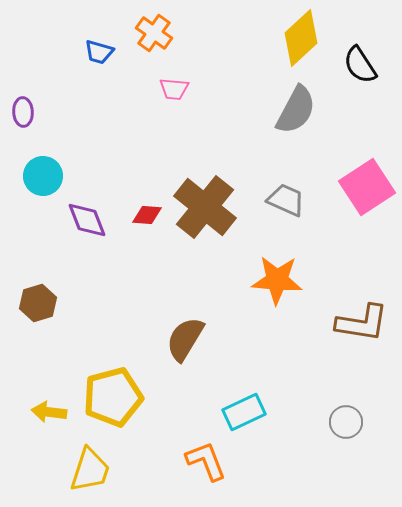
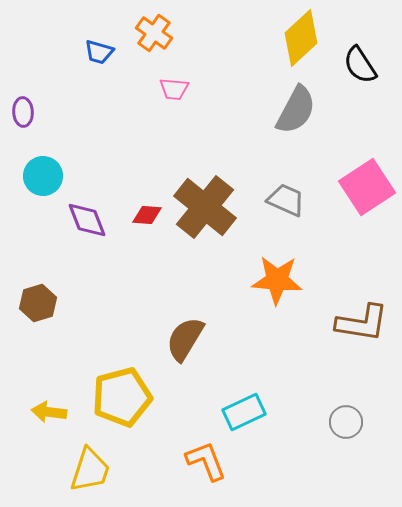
yellow pentagon: moved 9 px right
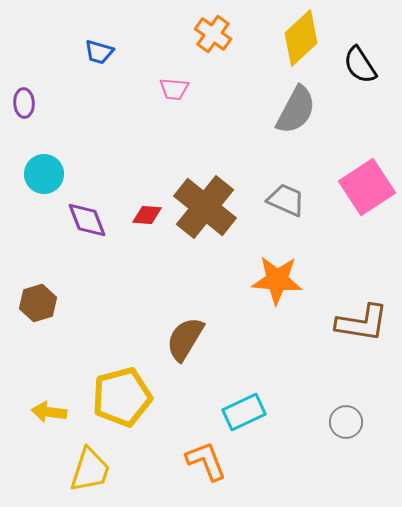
orange cross: moved 59 px right, 1 px down
purple ellipse: moved 1 px right, 9 px up
cyan circle: moved 1 px right, 2 px up
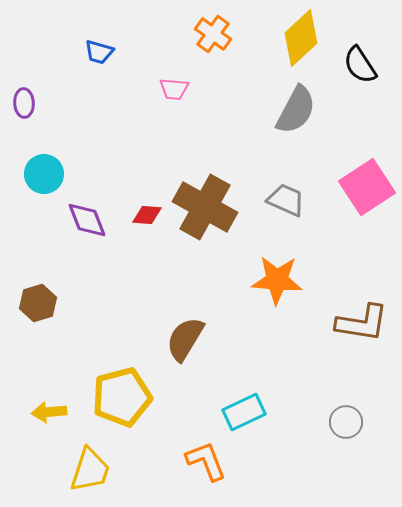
brown cross: rotated 10 degrees counterclockwise
yellow arrow: rotated 12 degrees counterclockwise
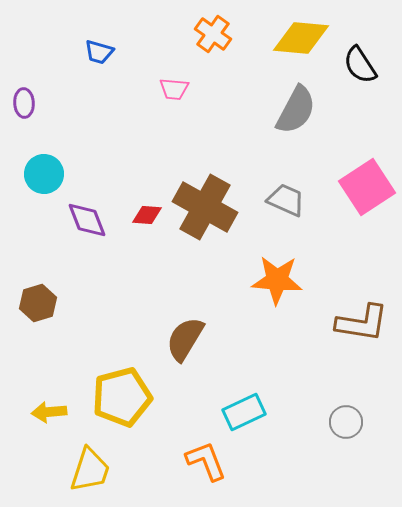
yellow diamond: rotated 48 degrees clockwise
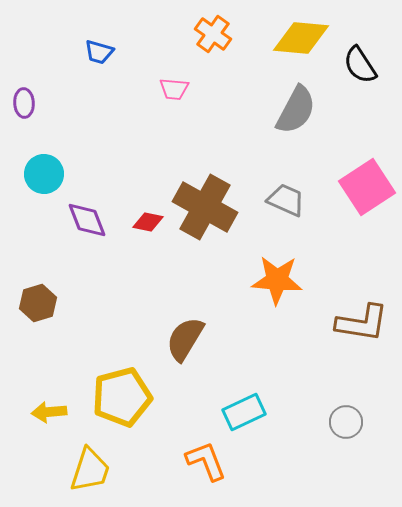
red diamond: moved 1 px right, 7 px down; rotated 8 degrees clockwise
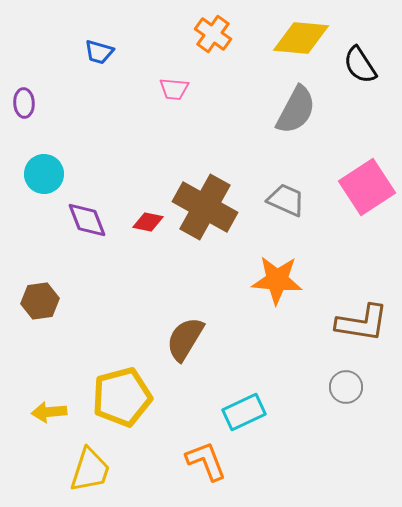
brown hexagon: moved 2 px right, 2 px up; rotated 9 degrees clockwise
gray circle: moved 35 px up
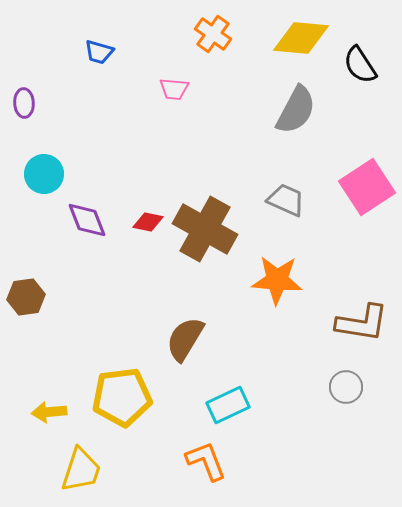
brown cross: moved 22 px down
brown hexagon: moved 14 px left, 4 px up
yellow pentagon: rotated 8 degrees clockwise
cyan rectangle: moved 16 px left, 7 px up
yellow trapezoid: moved 9 px left
